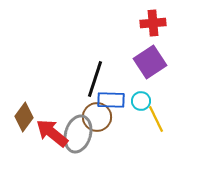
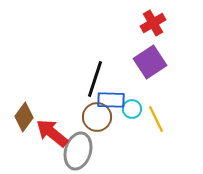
red cross: rotated 25 degrees counterclockwise
cyan circle: moved 9 px left, 8 px down
gray ellipse: moved 17 px down
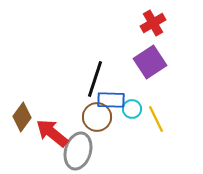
brown diamond: moved 2 px left
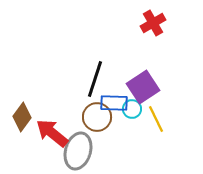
purple square: moved 7 px left, 25 px down
blue rectangle: moved 3 px right, 3 px down
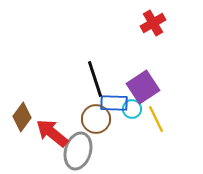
black line: rotated 36 degrees counterclockwise
brown circle: moved 1 px left, 2 px down
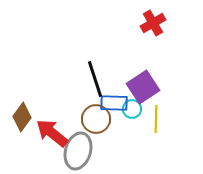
yellow line: rotated 28 degrees clockwise
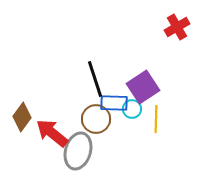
red cross: moved 24 px right, 4 px down
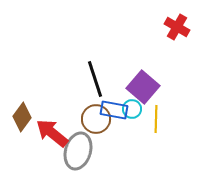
red cross: rotated 30 degrees counterclockwise
purple square: rotated 16 degrees counterclockwise
blue rectangle: moved 7 px down; rotated 8 degrees clockwise
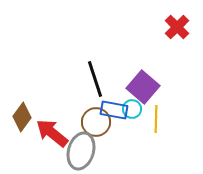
red cross: rotated 15 degrees clockwise
brown circle: moved 3 px down
gray ellipse: moved 3 px right
